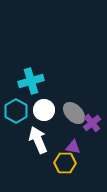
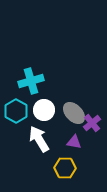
white arrow: moved 1 px right, 1 px up; rotated 8 degrees counterclockwise
purple triangle: moved 1 px right, 5 px up
yellow hexagon: moved 5 px down
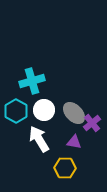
cyan cross: moved 1 px right
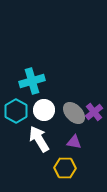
purple cross: moved 2 px right, 11 px up
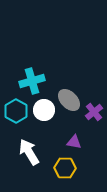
gray ellipse: moved 5 px left, 13 px up
white arrow: moved 10 px left, 13 px down
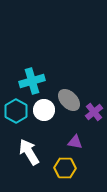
purple triangle: moved 1 px right
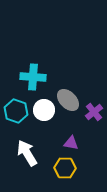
cyan cross: moved 1 px right, 4 px up; rotated 20 degrees clockwise
gray ellipse: moved 1 px left
cyan hexagon: rotated 10 degrees counterclockwise
purple triangle: moved 4 px left, 1 px down
white arrow: moved 2 px left, 1 px down
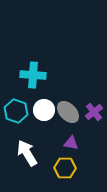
cyan cross: moved 2 px up
gray ellipse: moved 12 px down
